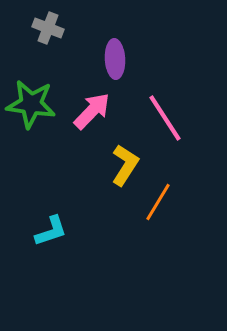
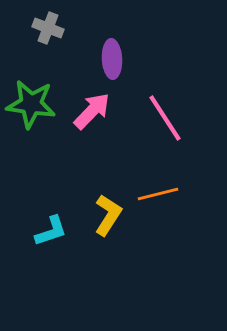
purple ellipse: moved 3 px left
yellow L-shape: moved 17 px left, 50 px down
orange line: moved 8 px up; rotated 45 degrees clockwise
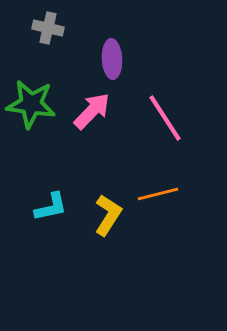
gray cross: rotated 8 degrees counterclockwise
cyan L-shape: moved 24 px up; rotated 6 degrees clockwise
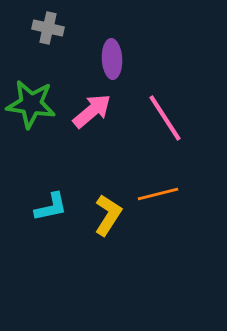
pink arrow: rotated 6 degrees clockwise
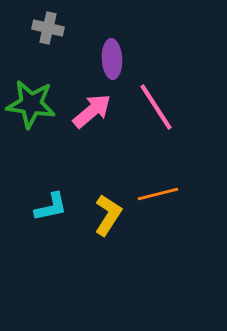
pink line: moved 9 px left, 11 px up
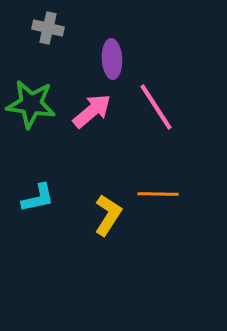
orange line: rotated 15 degrees clockwise
cyan L-shape: moved 13 px left, 9 px up
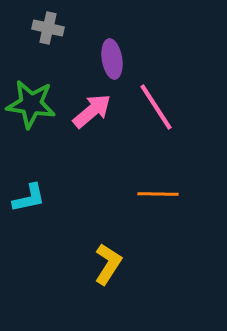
purple ellipse: rotated 6 degrees counterclockwise
cyan L-shape: moved 9 px left
yellow L-shape: moved 49 px down
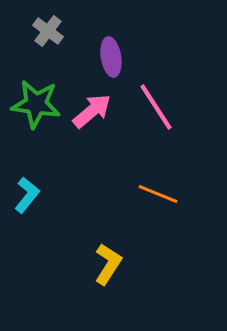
gray cross: moved 3 px down; rotated 24 degrees clockwise
purple ellipse: moved 1 px left, 2 px up
green star: moved 5 px right
orange line: rotated 21 degrees clockwise
cyan L-shape: moved 2 px left, 3 px up; rotated 39 degrees counterclockwise
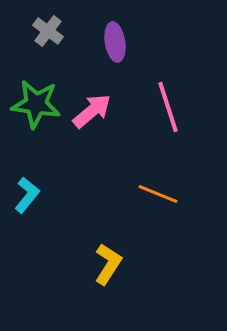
purple ellipse: moved 4 px right, 15 px up
pink line: moved 12 px right; rotated 15 degrees clockwise
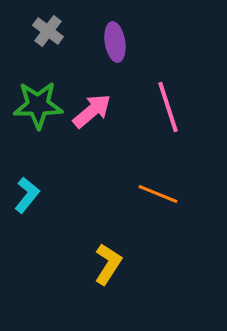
green star: moved 2 px right, 1 px down; rotated 9 degrees counterclockwise
